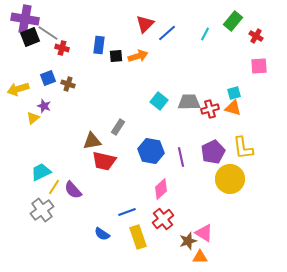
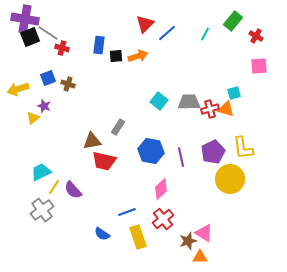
orange triangle at (233, 108): moved 7 px left, 1 px down
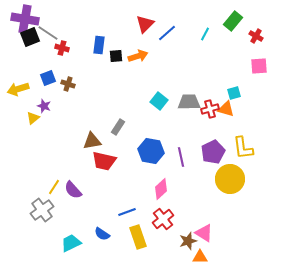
cyan trapezoid at (41, 172): moved 30 px right, 71 px down
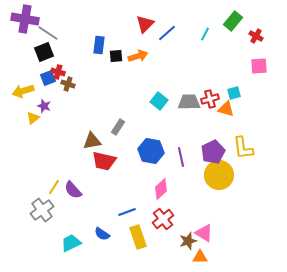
black square at (30, 37): moved 14 px right, 15 px down
red cross at (62, 48): moved 4 px left, 24 px down
yellow arrow at (18, 89): moved 5 px right, 2 px down
red cross at (210, 109): moved 10 px up
yellow circle at (230, 179): moved 11 px left, 4 px up
